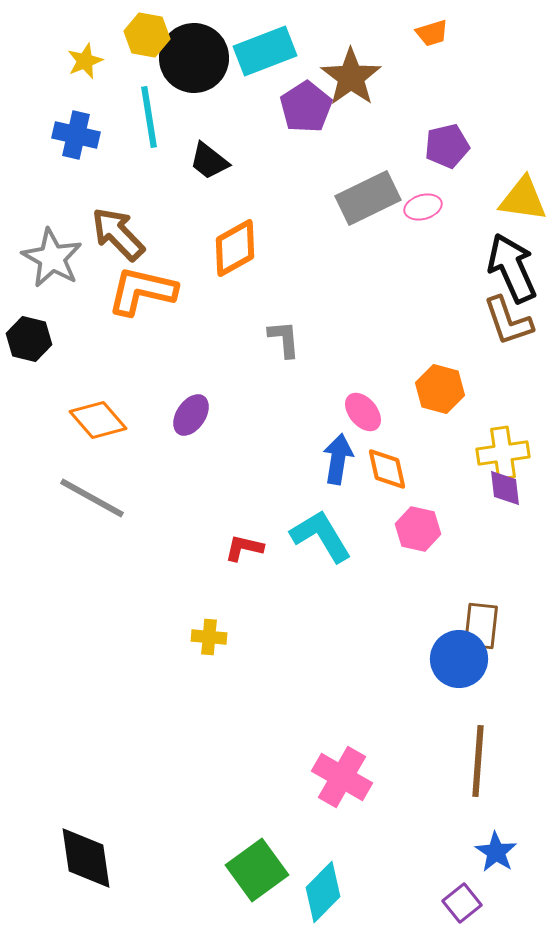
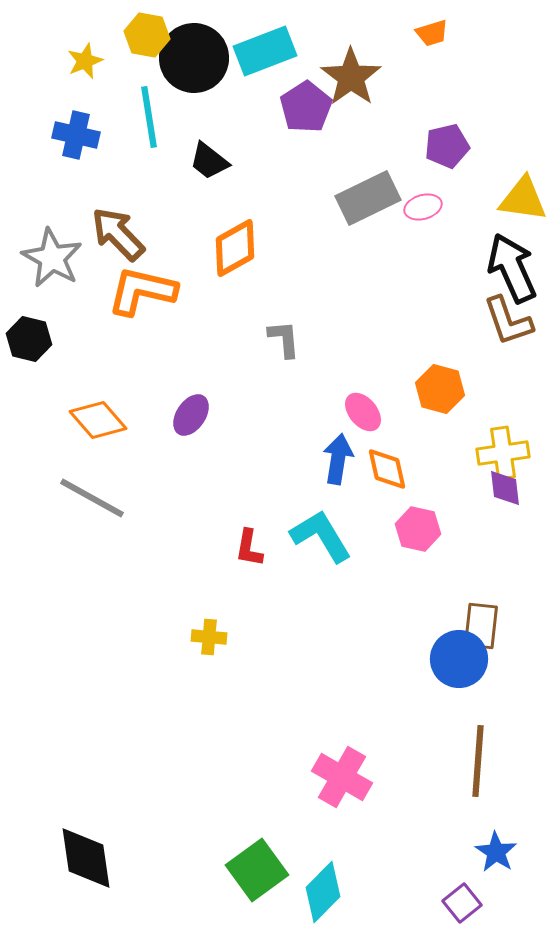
red L-shape at (244, 548): moved 5 px right; rotated 93 degrees counterclockwise
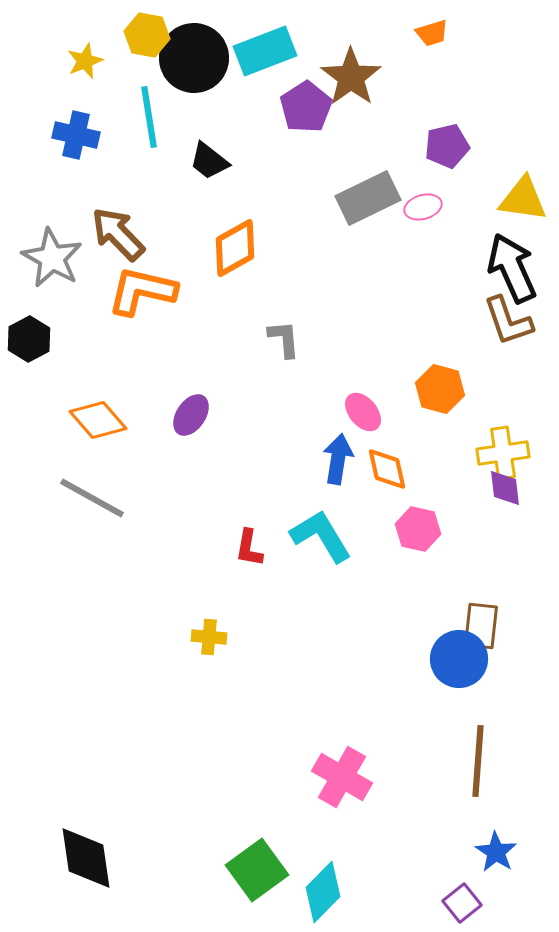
black hexagon at (29, 339): rotated 18 degrees clockwise
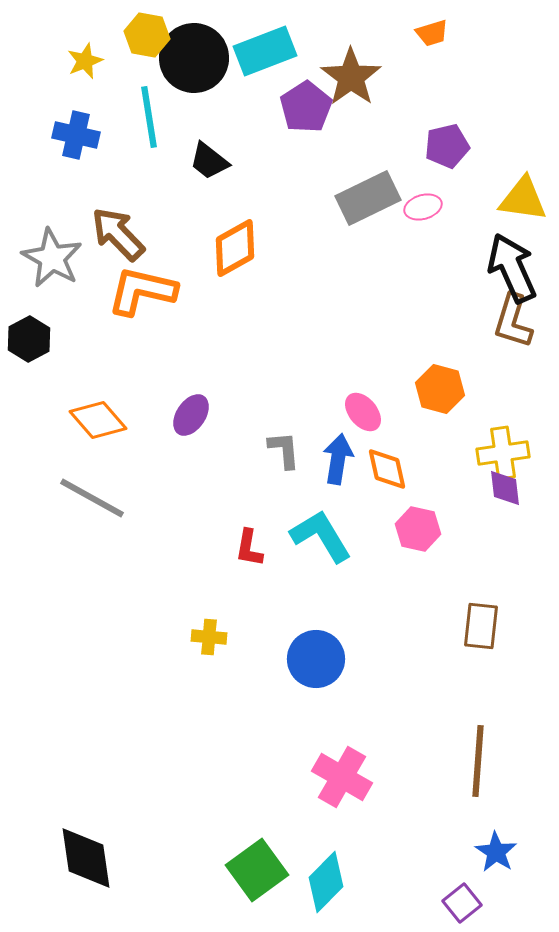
brown L-shape at (508, 321): moved 5 px right; rotated 36 degrees clockwise
gray L-shape at (284, 339): moved 111 px down
blue circle at (459, 659): moved 143 px left
cyan diamond at (323, 892): moved 3 px right, 10 px up
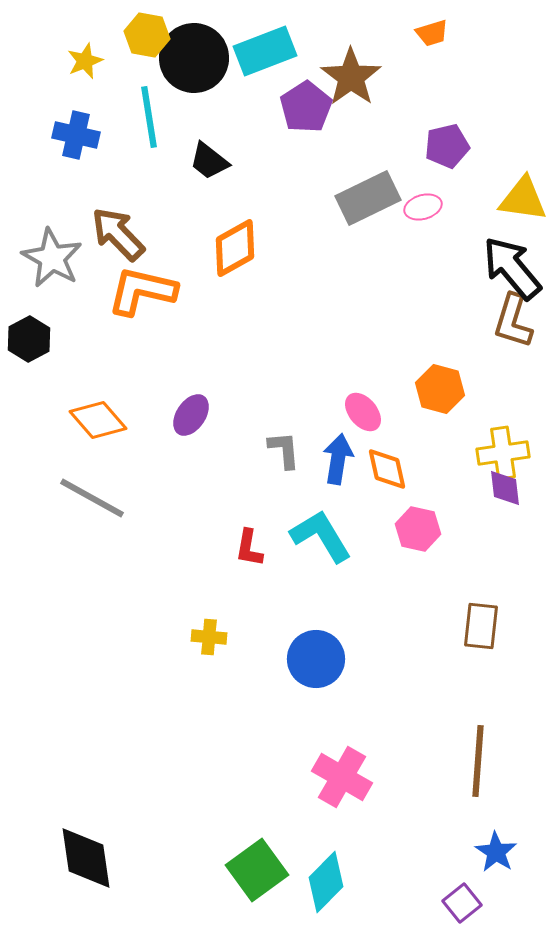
black arrow at (512, 268): rotated 16 degrees counterclockwise
